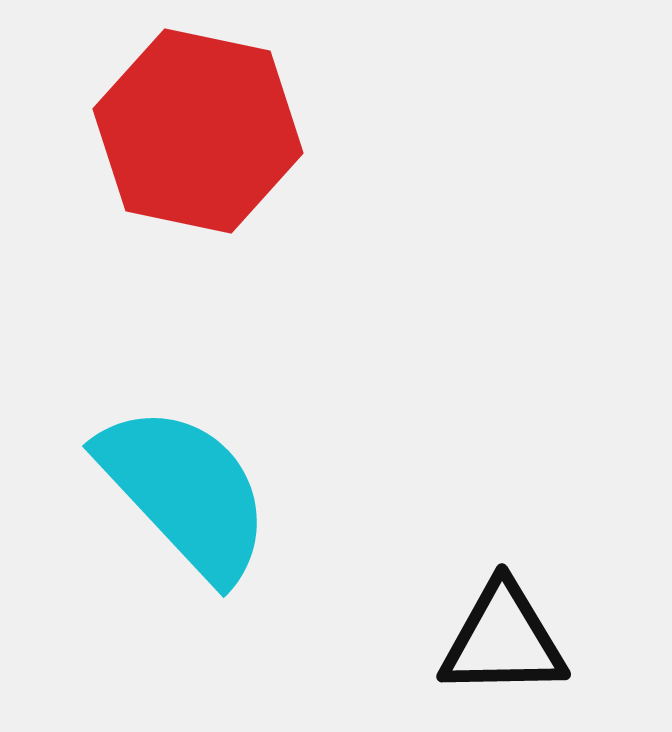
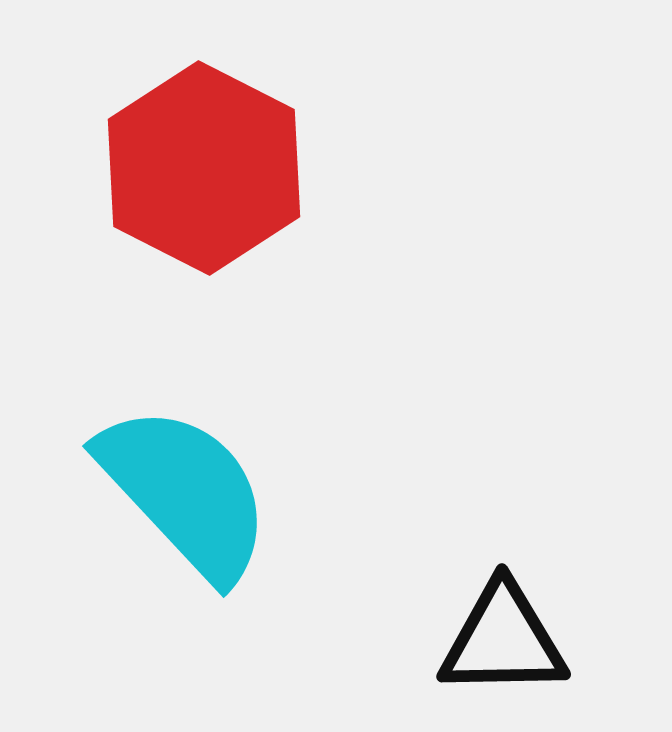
red hexagon: moved 6 px right, 37 px down; rotated 15 degrees clockwise
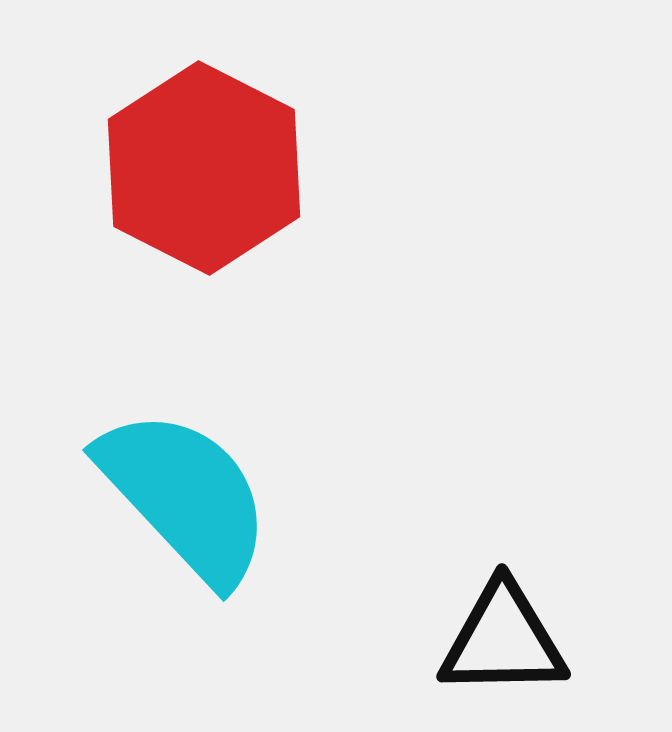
cyan semicircle: moved 4 px down
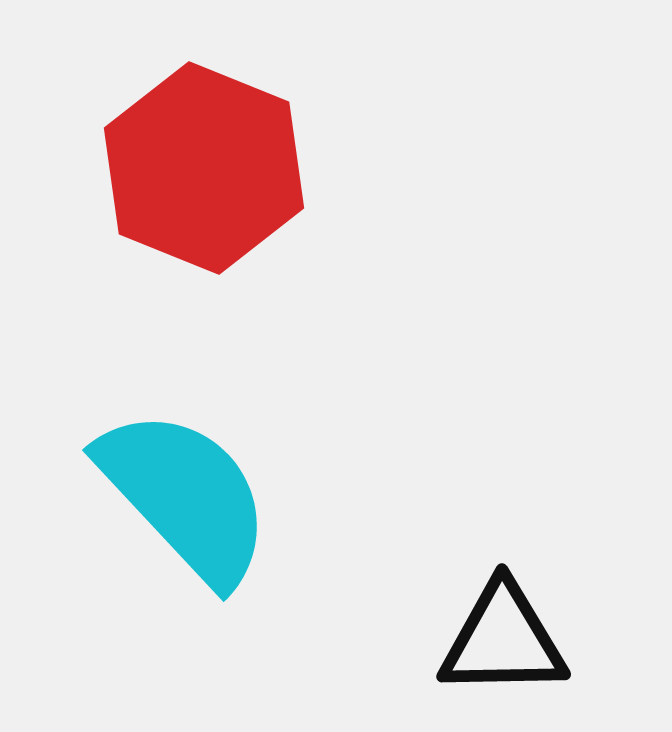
red hexagon: rotated 5 degrees counterclockwise
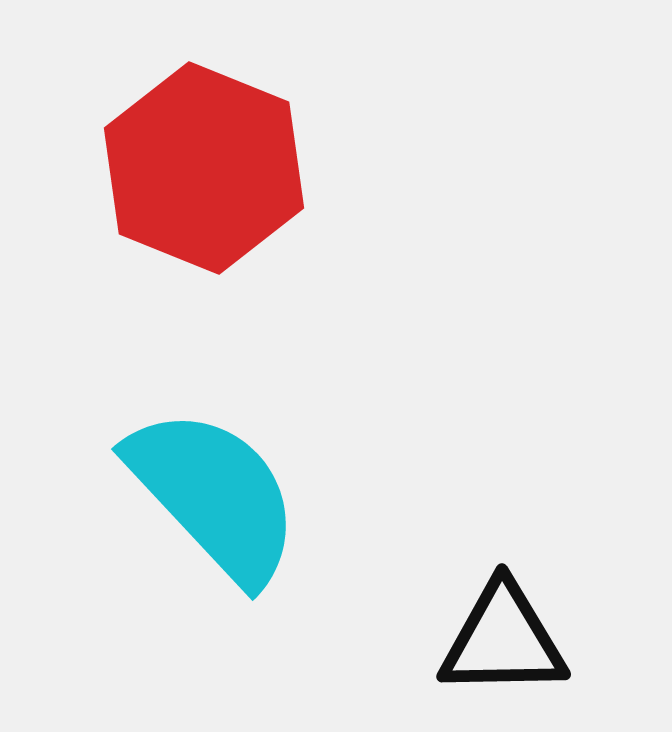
cyan semicircle: moved 29 px right, 1 px up
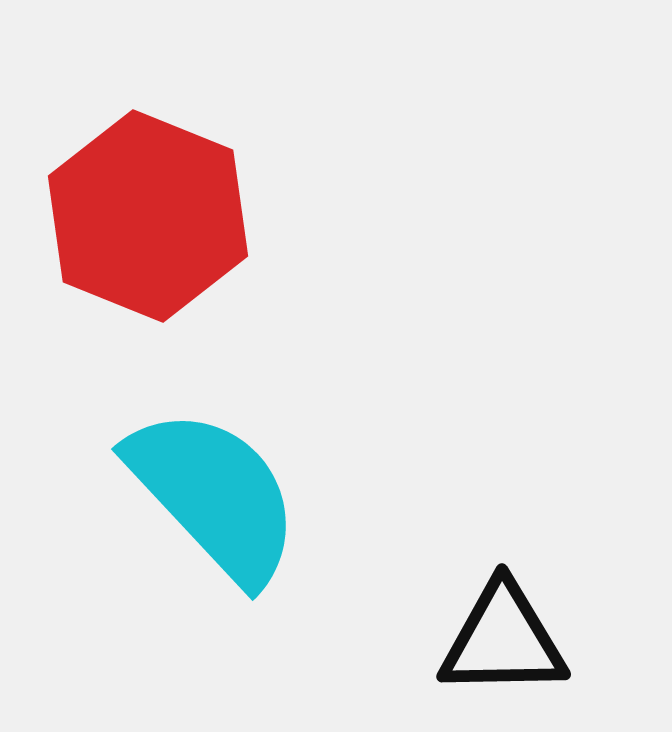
red hexagon: moved 56 px left, 48 px down
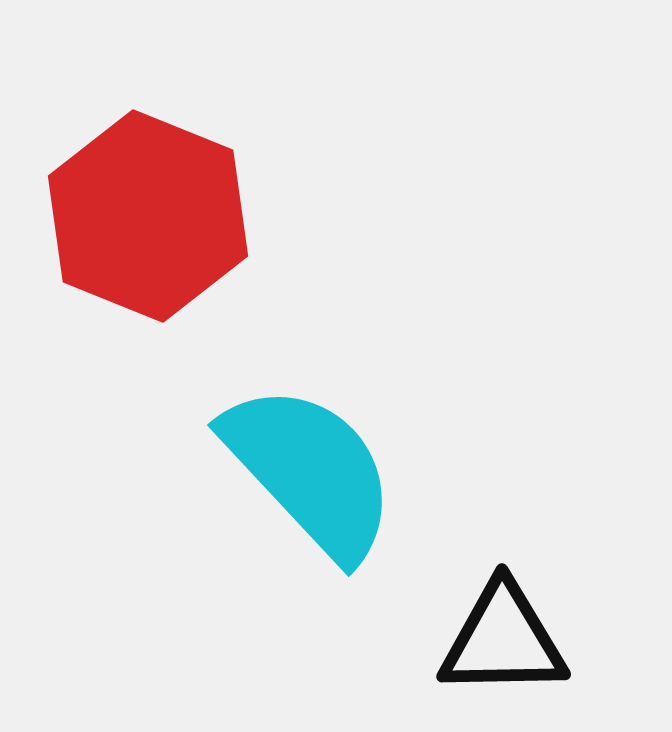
cyan semicircle: moved 96 px right, 24 px up
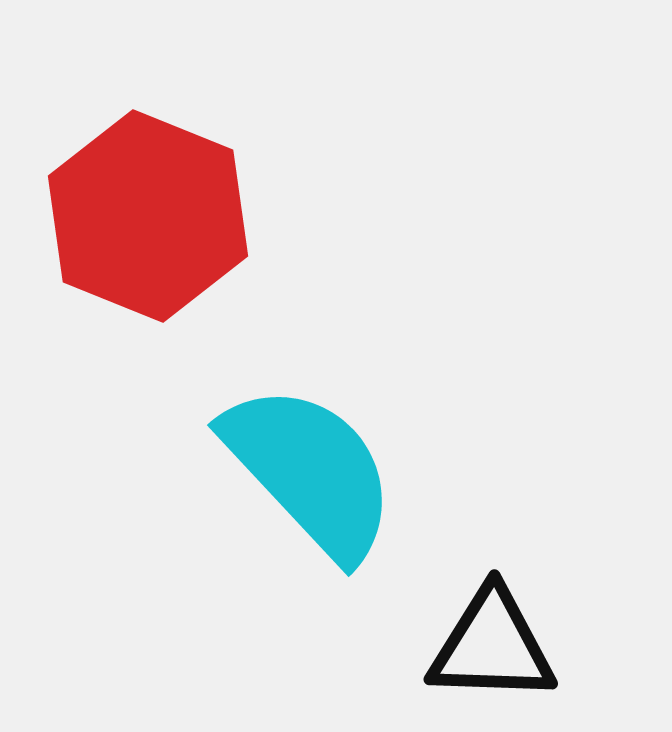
black triangle: moved 11 px left, 6 px down; rotated 3 degrees clockwise
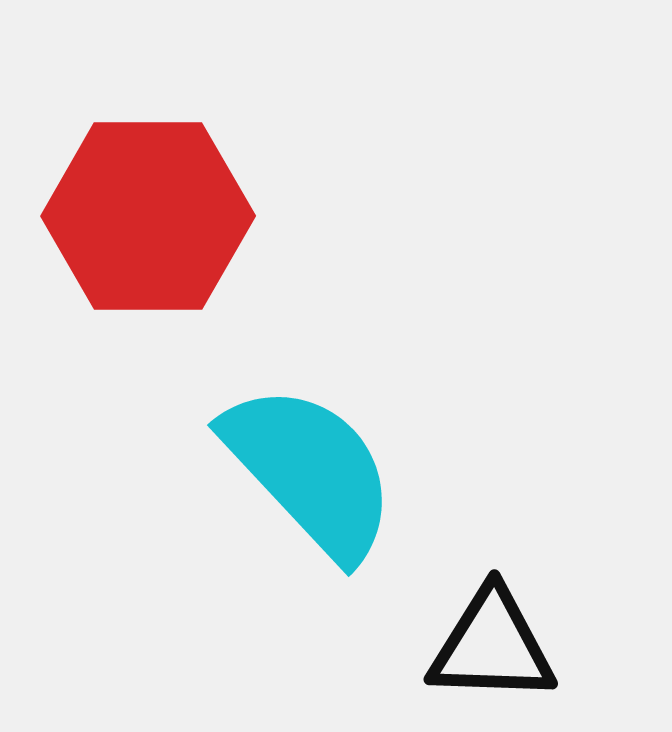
red hexagon: rotated 22 degrees counterclockwise
